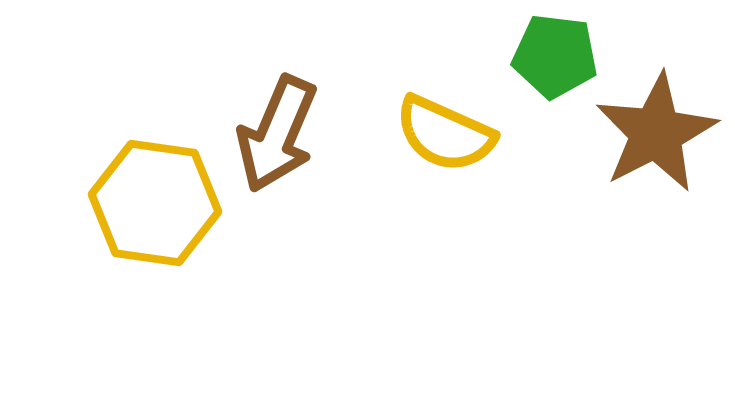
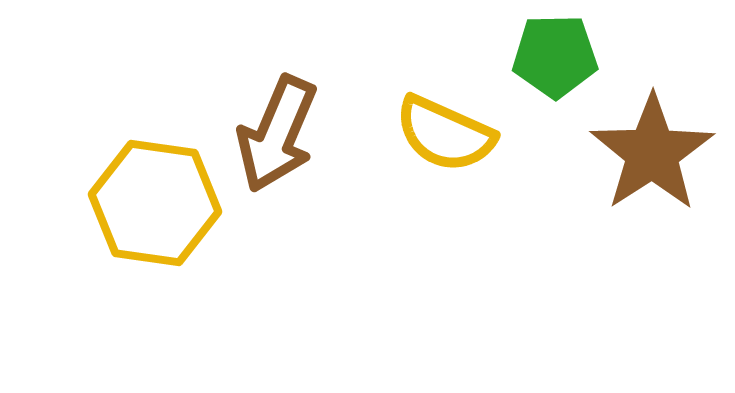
green pentagon: rotated 8 degrees counterclockwise
brown star: moved 4 px left, 20 px down; rotated 6 degrees counterclockwise
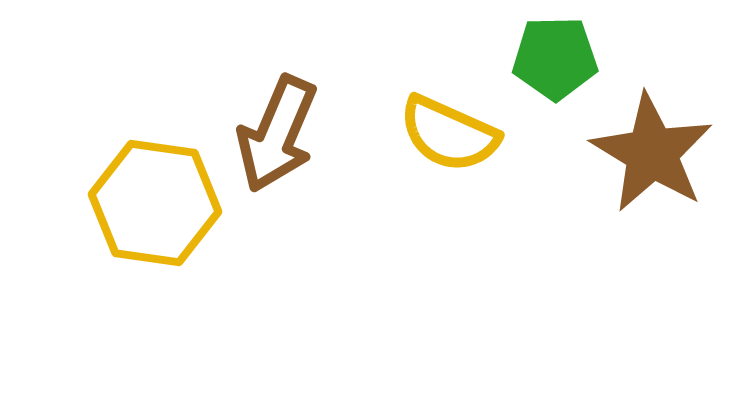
green pentagon: moved 2 px down
yellow semicircle: moved 4 px right
brown star: rotated 8 degrees counterclockwise
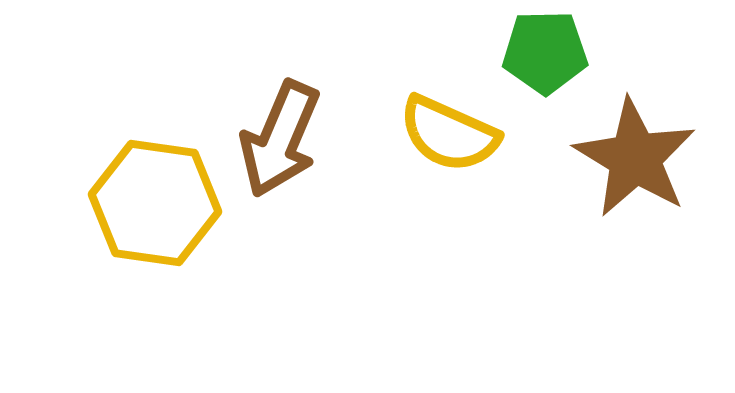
green pentagon: moved 10 px left, 6 px up
brown arrow: moved 3 px right, 5 px down
brown star: moved 17 px left, 5 px down
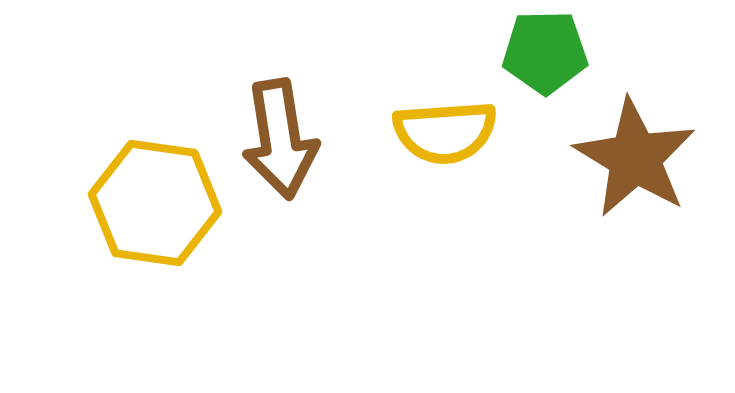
yellow semicircle: moved 4 px left, 2 px up; rotated 28 degrees counterclockwise
brown arrow: rotated 32 degrees counterclockwise
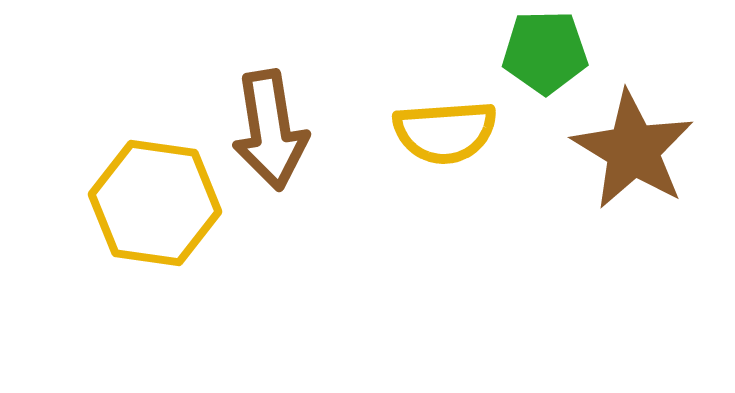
brown arrow: moved 10 px left, 9 px up
brown star: moved 2 px left, 8 px up
